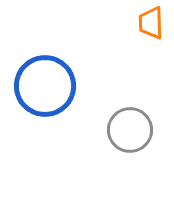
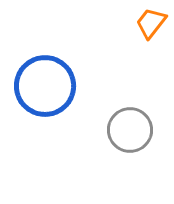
orange trapezoid: rotated 40 degrees clockwise
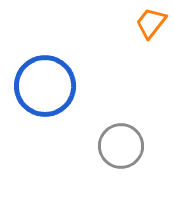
gray circle: moved 9 px left, 16 px down
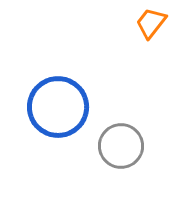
blue circle: moved 13 px right, 21 px down
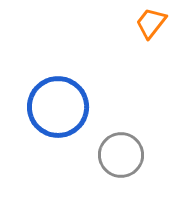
gray circle: moved 9 px down
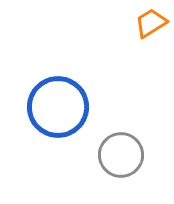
orange trapezoid: rotated 20 degrees clockwise
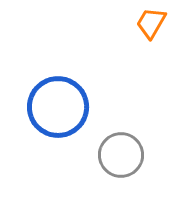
orange trapezoid: rotated 28 degrees counterclockwise
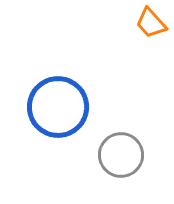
orange trapezoid: rotated 72 degrees counterclockwise
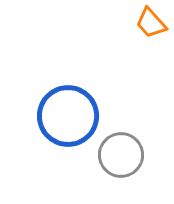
blue circle: moved 10 px right, 9 px down
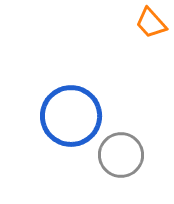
blue circle: moved 3 px right
